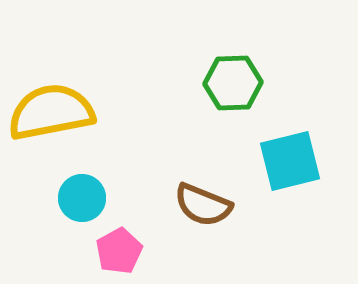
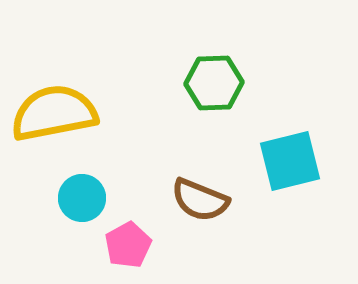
green hexagon: moved 19 px left
yellow semicircle: moved 3 px right, 1 px down
brown semicircle: moved 3 px left, 5 px up
pink pentagon: moved 9 px right, 6 px up
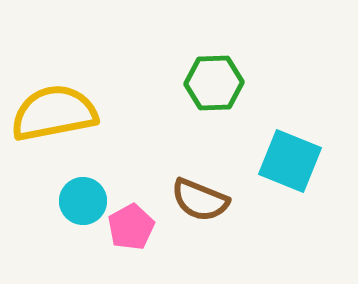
cyan square: rotated 36 degrees clockwise
cyan circle: moved 1 px right, 3 px down
pink pentagon: moved 3 px right, 18 px up
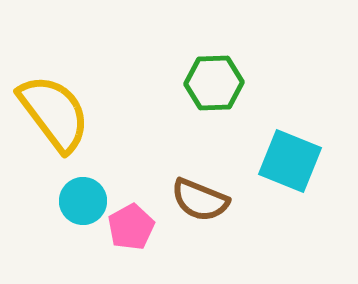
yellow semicircle: rotated 64 degrees clockwise
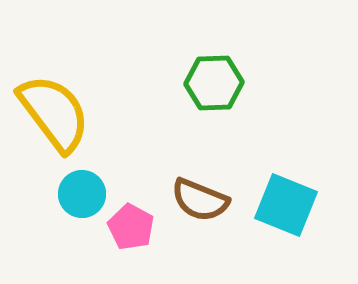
cyan square: moved 4 px left, 44 px down
cyan circle: moved 1 px left, 7 px up
pink pentagon: rotated 15 degrees counterclockwise
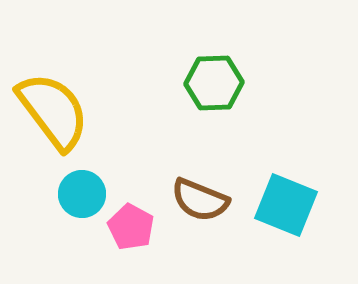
yellow semicircle: moved 1 px left, 2 px up
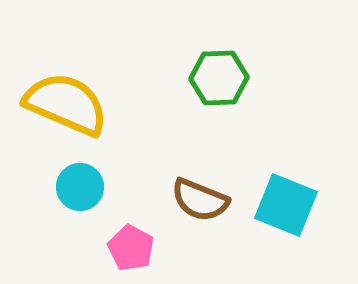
green hexagon: moved 5 px right, 5 px up
yellow semicircle: moved 13 px right, 7 px up; rotated 30 degrees counterclockwise
cyan circle: moved 2 px left, 7 px up
pink pentagon: moved 21 px down
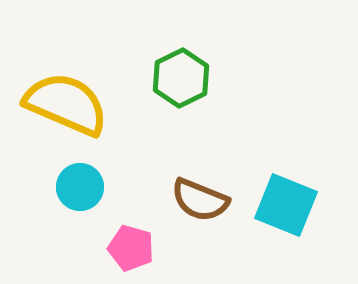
green hexagon: moved 38 px left; rotated 24 degrees counterclockwise
pink pentagon: rotated 12 degrees counterclockwise
